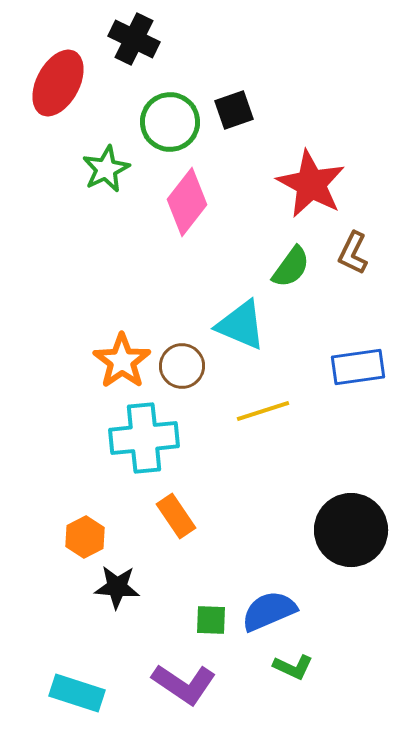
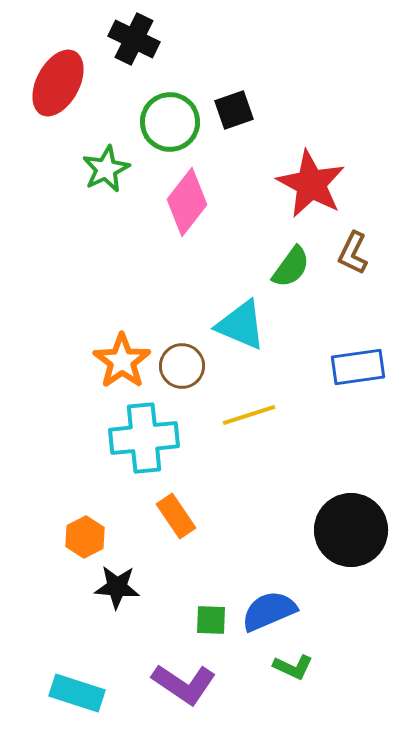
yellow line: moved 14 px left, 4 px down
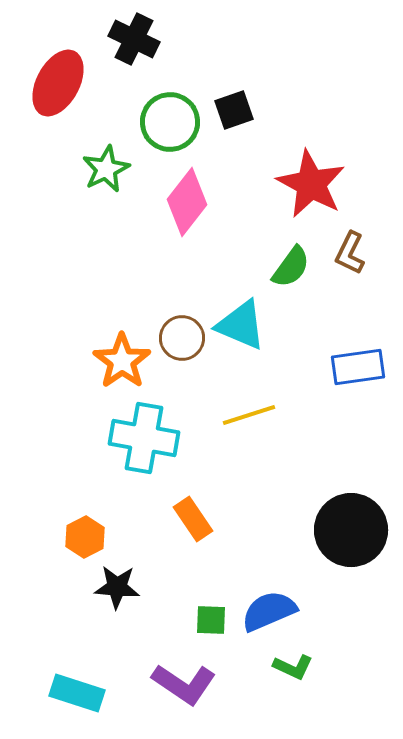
brown L-shape: moved 3 px left
brown circle: moved 28 px up
cyan cross: rotated 16 degrees clockwise
orange rectangle: moved 17 px right, 3 px down
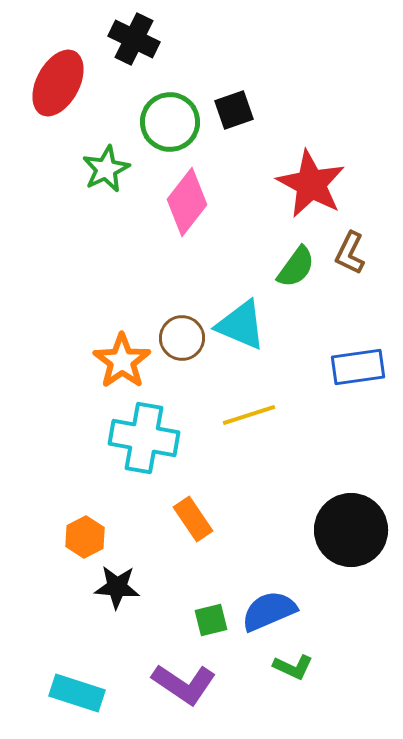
green semicircle: moved 5 px right
green square: rotated 16 degrees counterclockwise
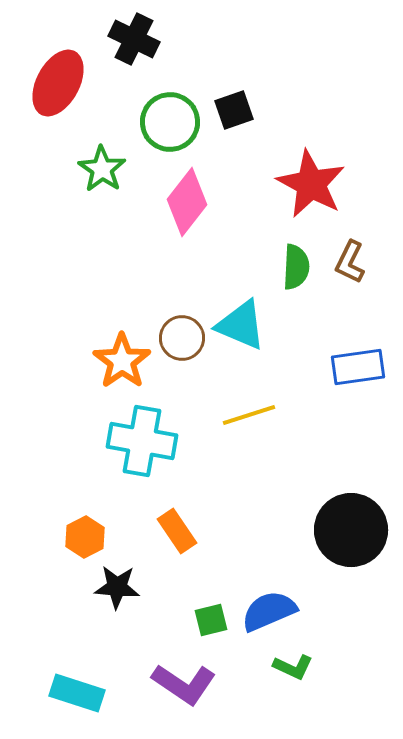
green star: moved 4 px left; rotated 12 degrees counterclockwise
brown L-shape: moved 9 px down
green semicircle: rotated 33 degrees counterclockwise
cyan cross: moved 2 px left, 3 px down
orange rectangle: moved 16 px left, 12 px down
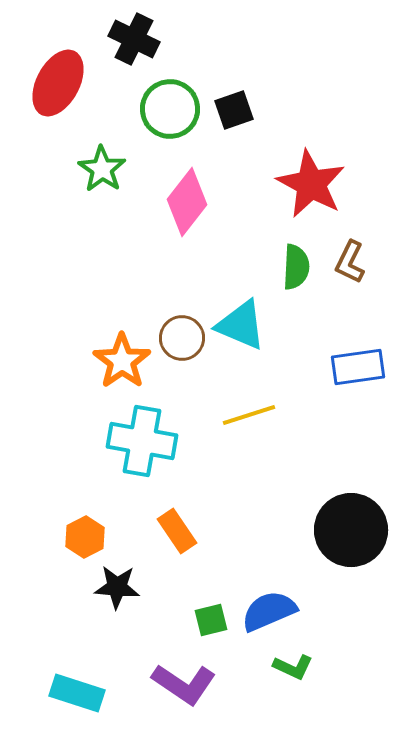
green circle: moved 13 px up
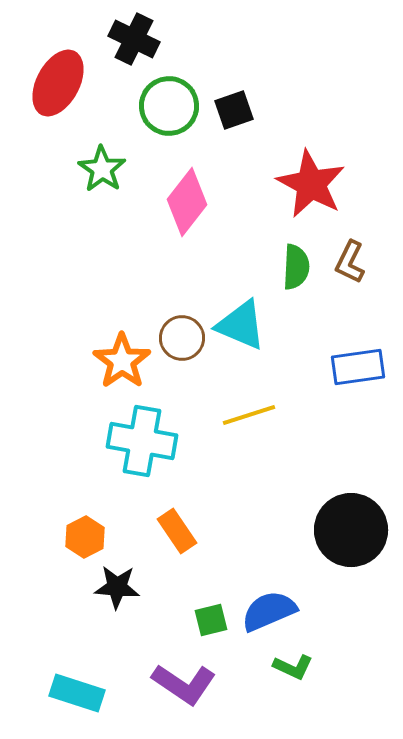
green circle: moved 1 px left, 3 px up
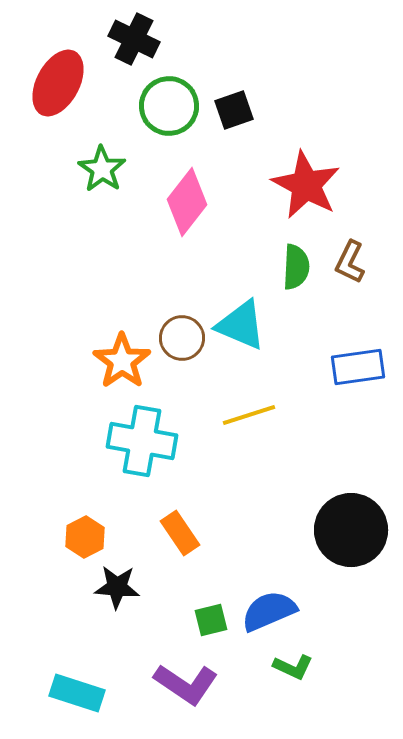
red star: moved 5 px left, 1 px down
orange rectangle: moved 3 px right, 2 px down
purple L-shape: moved 2 px right
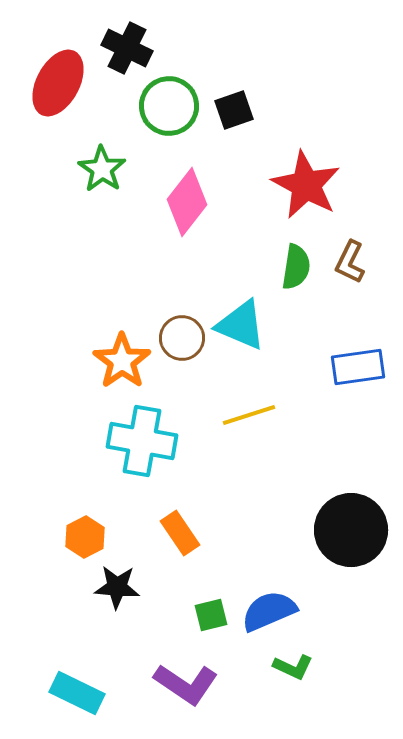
black cross: moved 7 px left, 9 px down
green semicircle: rotated 6 degrees clockwise
green square: moved 5 px up
cyan rectangle: rotated 8 degrees clockwise
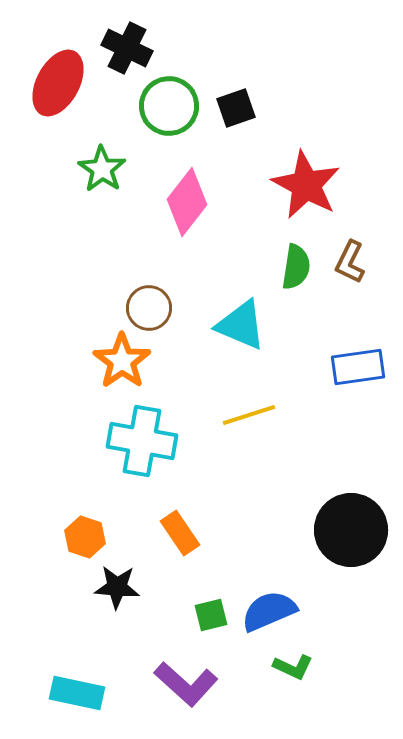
black square: moved 2 px right, 2 px up
brown circle: moved 33 px left, 30 px up
orange hexagon: rotated 15 degrees counterclockwise
purple L-shape: rotated 8 degrees clockwise
cyan rectangle: rotated 14 degrees counterclockwise
